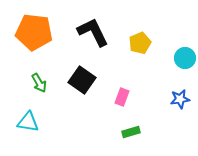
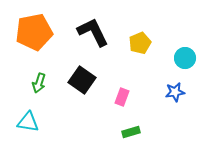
orange pentagon: rotated 18 degrees counterclockwise
green arrow: rotated 48 degrees clockwise
blue star: moved 5 px left, 7 px up
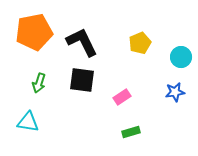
black L-shape: moved 11 px left, 10 px down
cyan circle: moved 4 px left, 1 px up
black square: rotated 28 degrees counterclockwise
pink rectangle: rotated 36 degrees clockwise
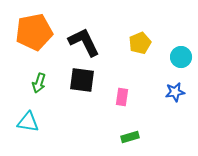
black L-shape: moved 2 px right
pink rectangle: rotated 48 degrees counterclockwise
green rectangle: moved 1 px left, 5 px down
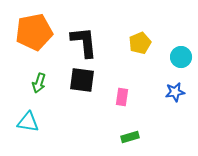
black L-shape: rotated 20 degrees clockwise
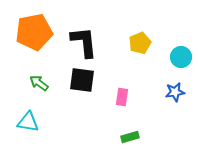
green arrow: rotated 108 degrees clockwise
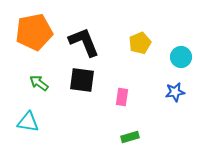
black L-shape: rotated 16 degrees counterclockwise
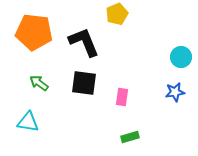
orange pentagon: rotated 18 degrees clockwise
yellow pentagon: moved 23 px left, 29 px up
black square: moved 2 px right, 3 px down
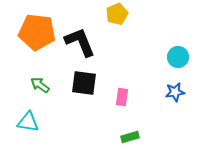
orange pentagon: moved 3 px right
black L-shape: moved 4 px left
cyan circle: moved 3 px left
green arrow: moved 1 px right, 2 px down
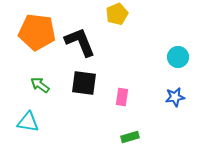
blue star: moved 5 px down
